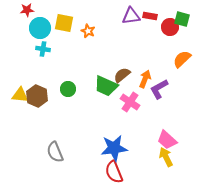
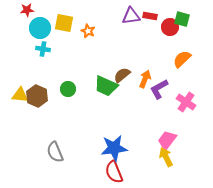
pink cross: moved 56 px right
pink trapezoid: rotated 85 degrees clockwise
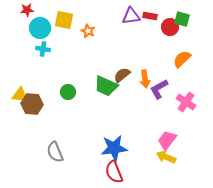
yellow square: moved 3 px up
orange arrow: rotated 150 degrees clockwise
green circle: moved 3 px down
brown hexagon: moved 5 px left, 8 px down; rotated 20 degrees counterclockwise
yellow arrow: rotated 42 degrees counterclockwise
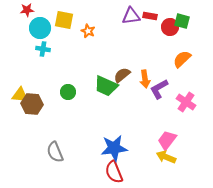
green square: moved 2 px down
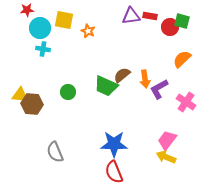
blue star: moved 4 px up; rotated 8 degrees clockwise
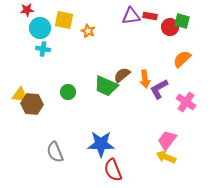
blue star: moved 13 px left
red semicircle: moved 1 px left, 2 px up
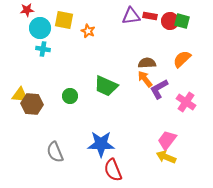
red circle: moved 6 px up
brown semicircle: moved 25 px right, 12 px up; rotated 36 degrees clockwise
orange arrow: rotated 150 degrees clockwise
green circle: moved 2 px right, 4 px down
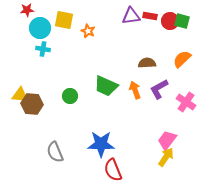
orange arrow: moved 10 px left, 11 px down; rotated 18 degrees clockwise
yellow arrow: rotated 102 degrees clockwise
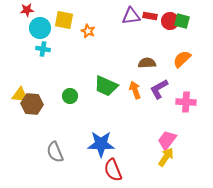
pink cross: rotated 30 degrees counterclockwise
